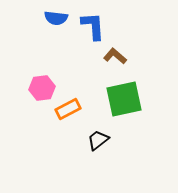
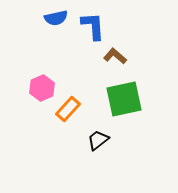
blue semicircle: rotated 20 degrees counterclockwise
pink hexagon: rotated 15 degrees counterclockwise
orange rectangle: rotated 20 degrees counterclockwise
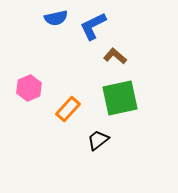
blue L-shape: rotated 112 degrees counterclockwise
pink hexagon: moved 13 px left
green square: moved 4 px left, 1 px up
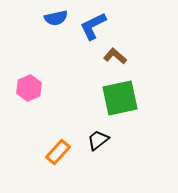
orange rectangle: moved 10 px left, 43 px down
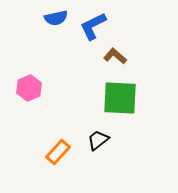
green square: rotated 15 degrees clockwise
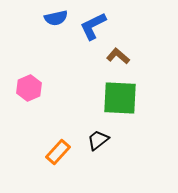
brown L-shape: moved 3 px right
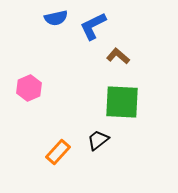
green square: moved 2 px right, 4 px down
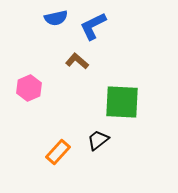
brown L-shape: moved 41 px left, 5 px down
